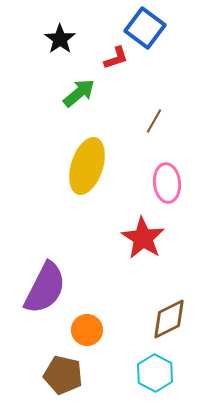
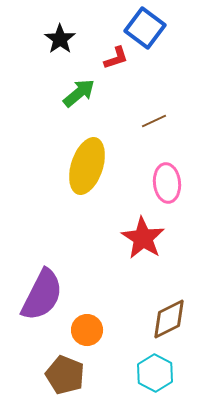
brown line: rotated 35 degrees clockwise
purple semicircle: moved 3 px left, 7 px down
brown pentagon: moved 2 px right; rotated 9 degrees clockwise
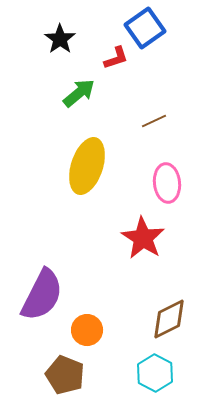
blue square: rotated 18 degrees clockwise
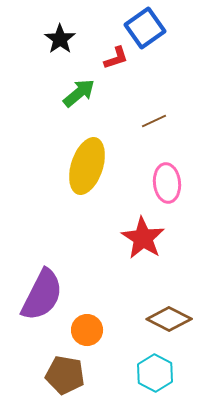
brown diamond: rotated 54 degrees clockwise
brown pentagon: rotated 12 degrees counterclockwise
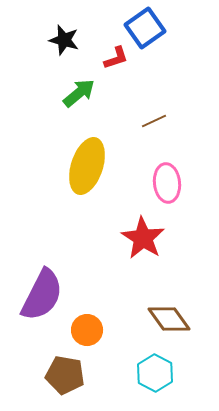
black star: moved 4 px right, 1 px down; rotated 20 degrees counterclockwise
brown diamond: rotated 27 degrees clockwise
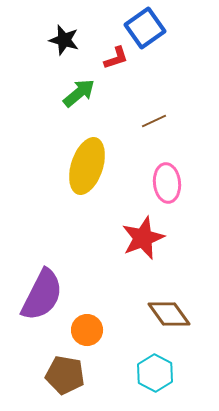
red star: rotated 18 degrees clockwise
brown diamond: moved 5 px up
